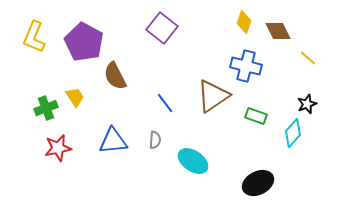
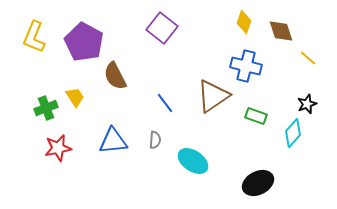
brown diamond: moved 3 px right; rotated 8 degrees clockwise
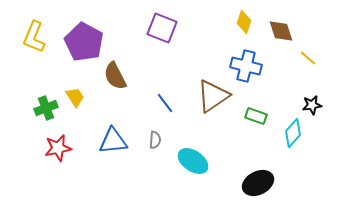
purple square: rotated 16 degrees counterclockwise
black star: moved 5 px right, 1 px down; rotated 12 degrees clockwise
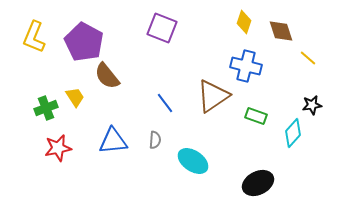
brown semicircle: moved 8 px left; rotated 12 degrees counterclockwise
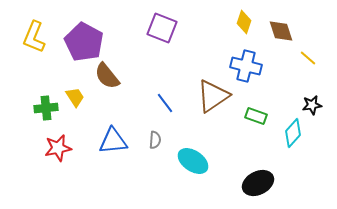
green cross: rotated 15 degrees clockwise
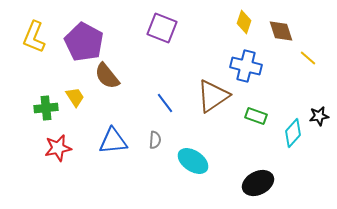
black star: moved 7 px right, 11 px down
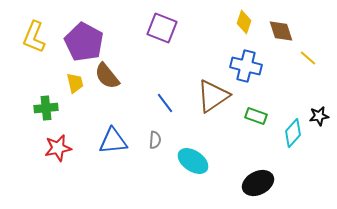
yellow trapezoid: moved 14 px up; rotated 20 degrees clockwise
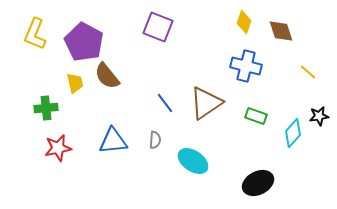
purple square: moved 4 px left, 1 px up
yellow L-shape: moved 1 px right, 3 px up
yellow line: moved 14 px down
brown triangle: moved 7 px left, 7 px down
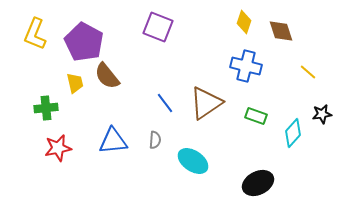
black star: moved 3 px right, 2 px up
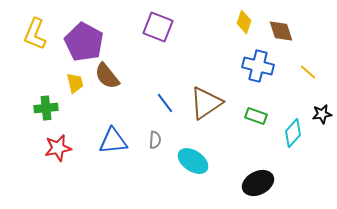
blue cross: moved 12 px right
